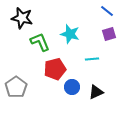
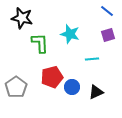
purple square: moved 1 px left, 1 px down
green L-shape: moved 1 px down; rotated 20 degrees clockwise
red pentagon: moved 3 px left, 8 px down
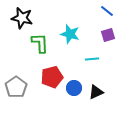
blue circle: moved 2 px right, 1 px down
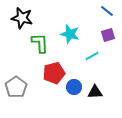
cyan line: moved 3 px up; rotated 24 degrees counterclockwise
red pentagon: moved 2 px right, 4 px up
blue circle: moved 1 px up
black triangle: moved 1 px left; rotated 21 degrees clockwise
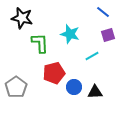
blue line: moved 4 px left, 1 px down
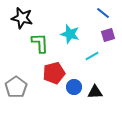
blue line: moved 1 px down
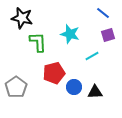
green L-shape: moved 2 px left, 1 px up
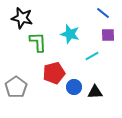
purple square: rotated 16 degrees clockwise
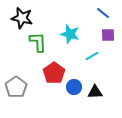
red pentagon: rotated 20 degrees counterclockwise
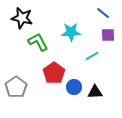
cyan star: moved 1 px right, 2 px up; rotated 18 degrees counterclockwise
green L-shape: rotated 25 degrees counterclockwise
